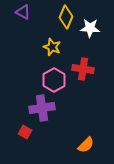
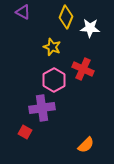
red cross: rotated 15 degrees clockwise
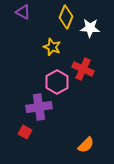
pink hexagon: moved 3 px right, 2 px down
purple cross: moved 3 px left, 1 px up
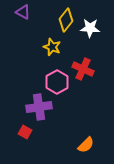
yellow diamond: moved 3 px down; rotated 15 degrees clockwise
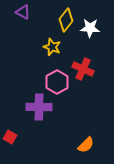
purple cross: rotated 10 degrees clockwise
red square: moved 15 px left, 5 px down
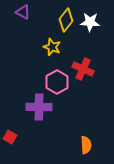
white star: moved 6 px up
orange semicircle: rotated 48 degrees counterclockwise
